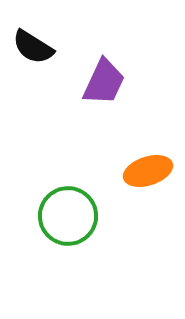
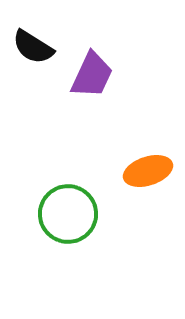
purple trapezoid: moved 12 px left, 7 px up
green circle: moved 2 px up
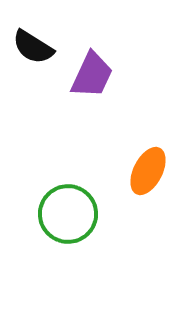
orange ellipse: rotated 45 degrees counterclockwise
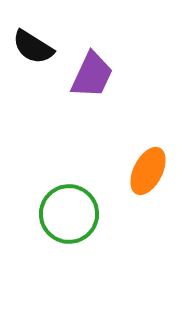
green circle: moved 1 px right
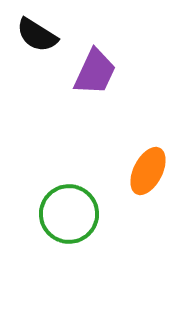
black semicircle: moved 4 px right, 12 px up
purple trapezoid: moved 3 px right, 3 px up
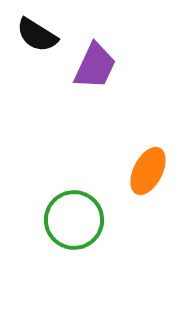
purple trapezoid: moved 6 px up
green circle: moved 5 px right, 6 px down
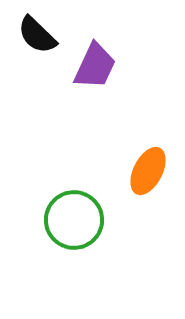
black semicircle: rotated 12 degrees clockwise
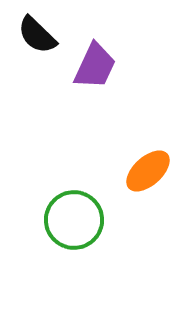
orange ellipse: rotated 21 degrees clockwise
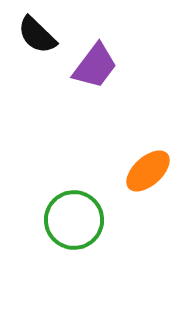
purple trapezoid: rotated 12 degrees clockwise
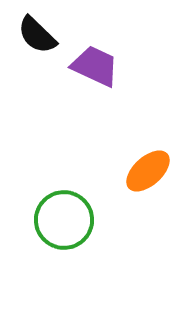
purple trapezoid: rotated 102 degrees counterclockwise
green circle: moved 10 px left
